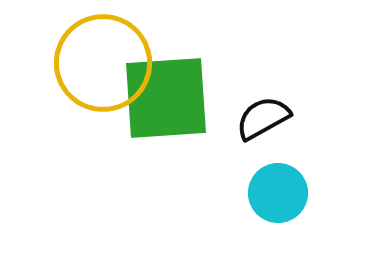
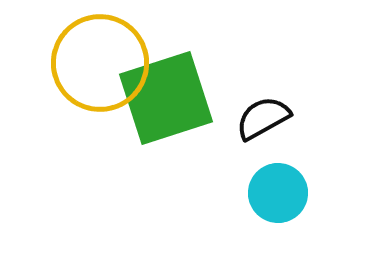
yellow circle: moved 3 px left
green square: rotated 14 degrees counterclockwise
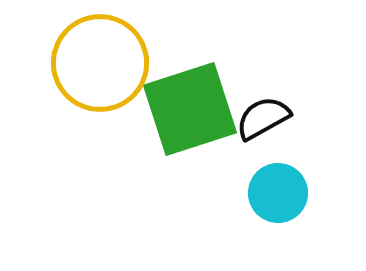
green square: moved 24 px right, 11 px down
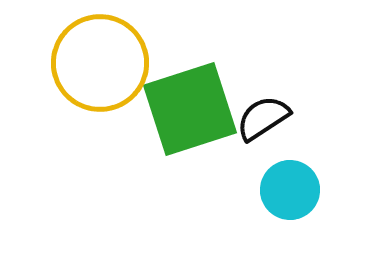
black semicircle: rotated 4 degrees counterclockwise
cyan circle: moved 12 px right, 3 px up
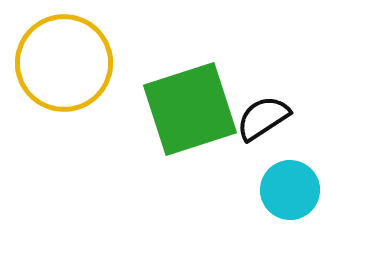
yellow circle: moved 36 px left
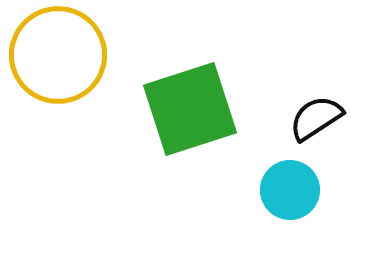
yellow circle: moved 6 px left, 8 px up
black semicircle: moved 53 px right
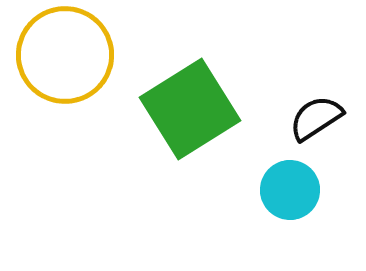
yellow circle: moved 7 px right
green square: rotated 14 degrees counterclockwise
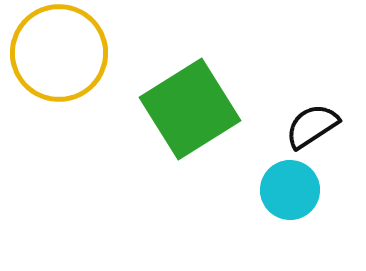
yellow circle: moved 6 px left, 2 px up
black semicircle: moved 4 px left, 8 px down
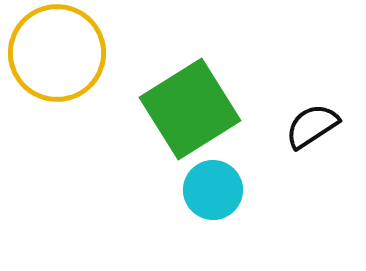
yellow circle: moved 2 px left
cyan circle: moved 77 px left
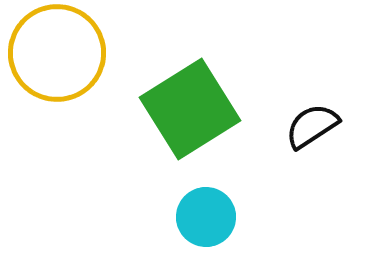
cyan circle: moved 7 px left, 27 px down
